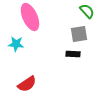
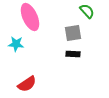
gray square: moved 6 px left, 1 px up
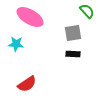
pink ellipse: rotated 36 degrees counterclockwise
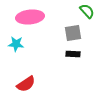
pink ellipse: rotated 36 degrees counterclockwise
red semicircle: moved 1 px left
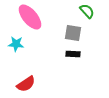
pink ellipse: rotated 56 degrees clockwise
gray square: rotated 18 degrees clockwise
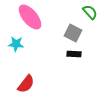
green semicircle: moved 3 px right, 1 px down
gray square: rotated 18 degrees clockwise
black rectangle: moved 1 px right
red semicircle: rotated 18 degrees counterclockwise
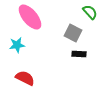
cyan star: moved 1 px right, 1 px down; rotated 14 degrees counterclockwise
black rectangle: moved 5 px right
red semicircle: moved 1 px left, 6 px up; rotated 102 degrees counterclockwise
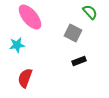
black rectangle: moved 7 px down; rotated 24 degrees counterclockwise
red semicircle: rotated 96 degrees counterclockwise
